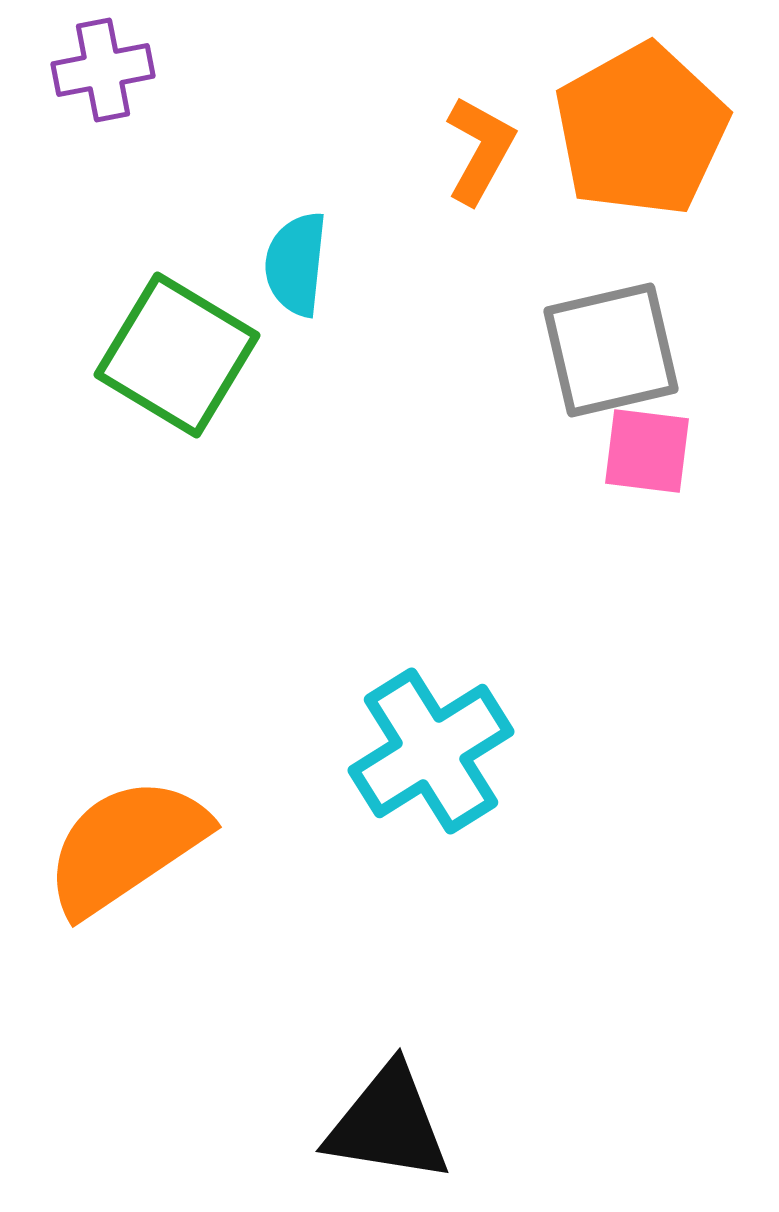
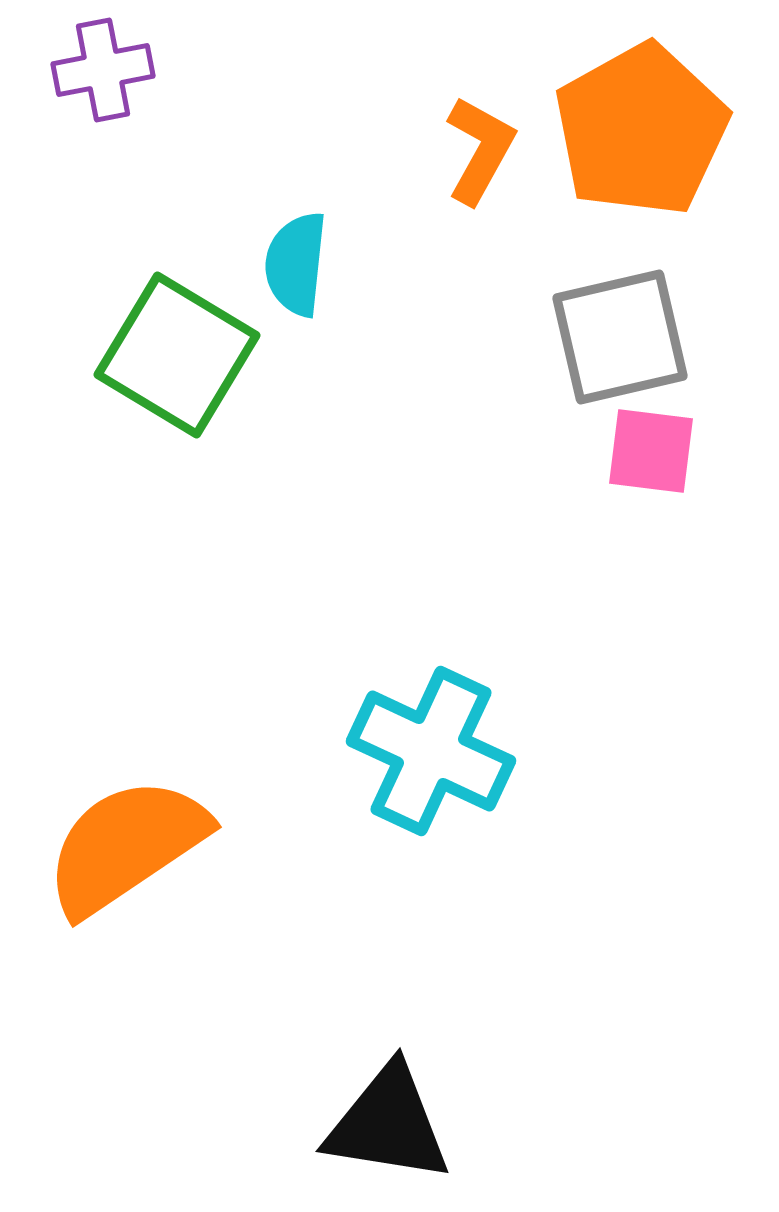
gray square: moved 9 px right, 13 px up
pink square: moved 4 px right
cyan cross: rotated 33 degrees counterclockwise
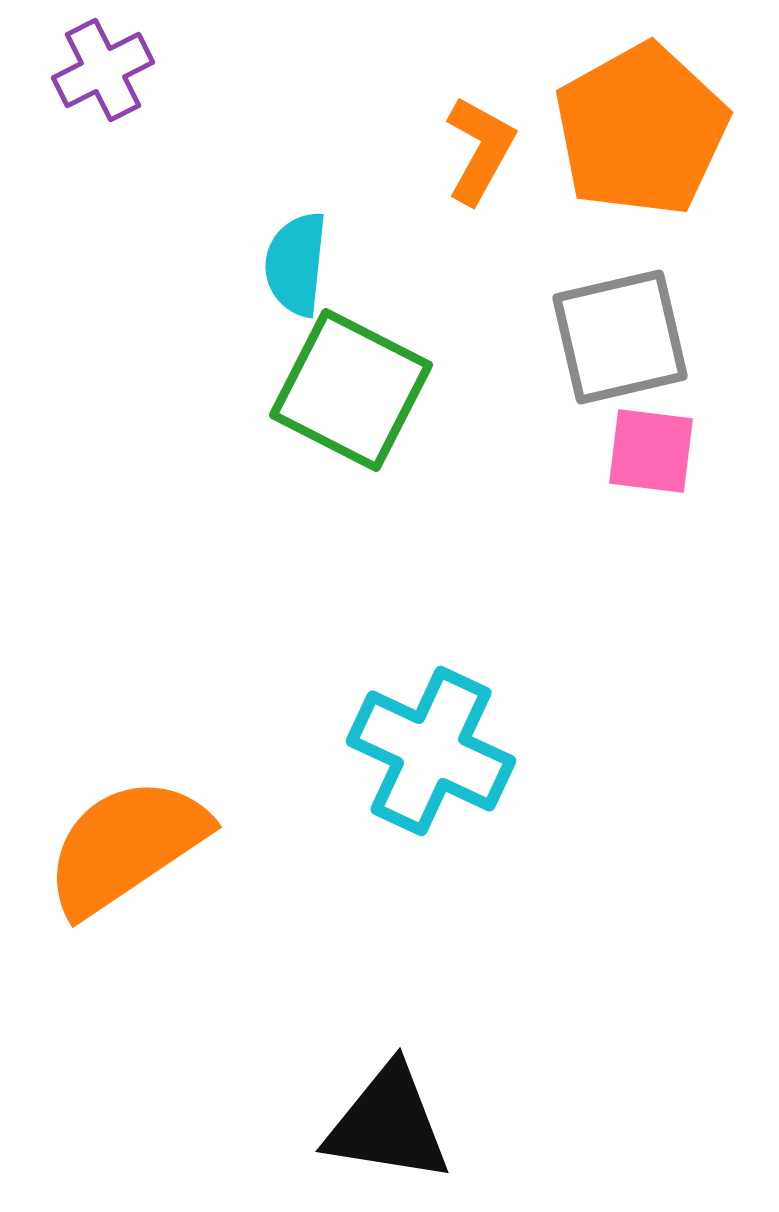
purple cross: rotated 16 degrees counterclockwise
green square: moved 174 px right, 35 px down; rotated 4 degrees counterclockwise
